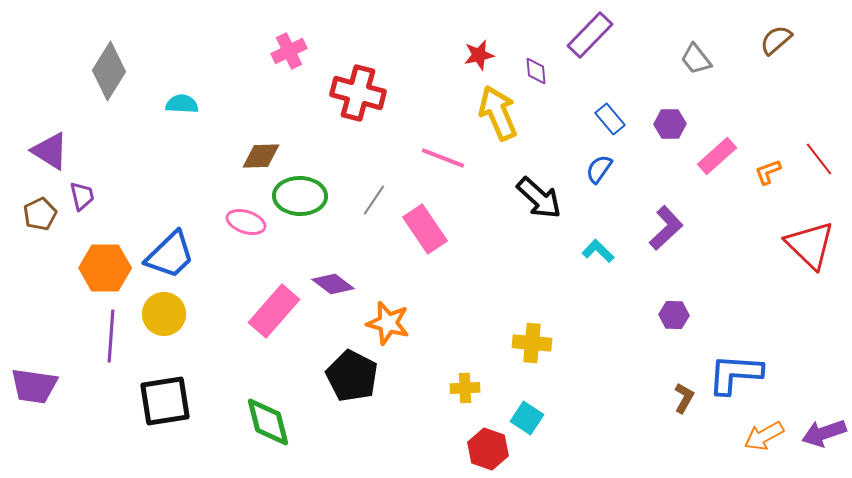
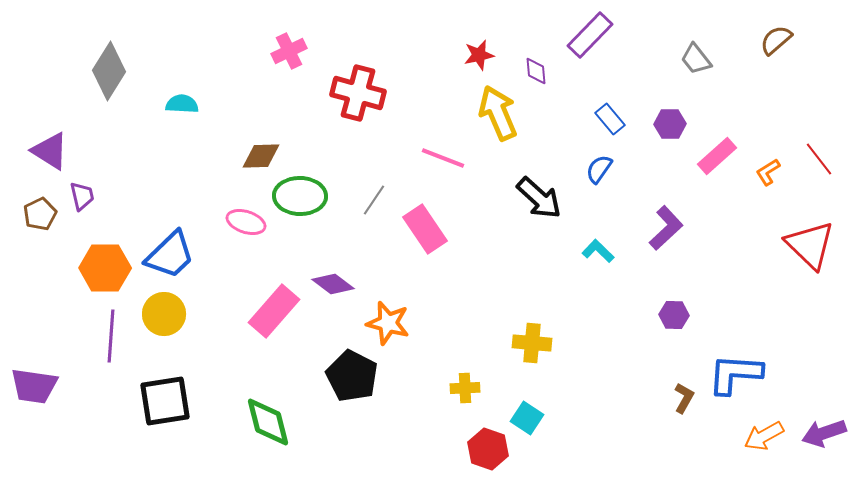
orange L-shape at (768, 172): rotated 12 degrees counterclockwise
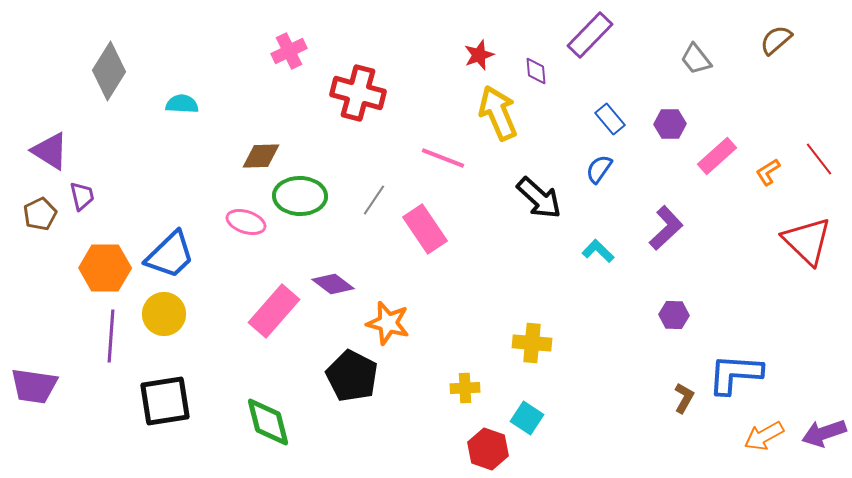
red star at (479, 55): rotated 8 degrees counterclockwise
red triangle at (810, 245): moved 3 px left, 4 px up
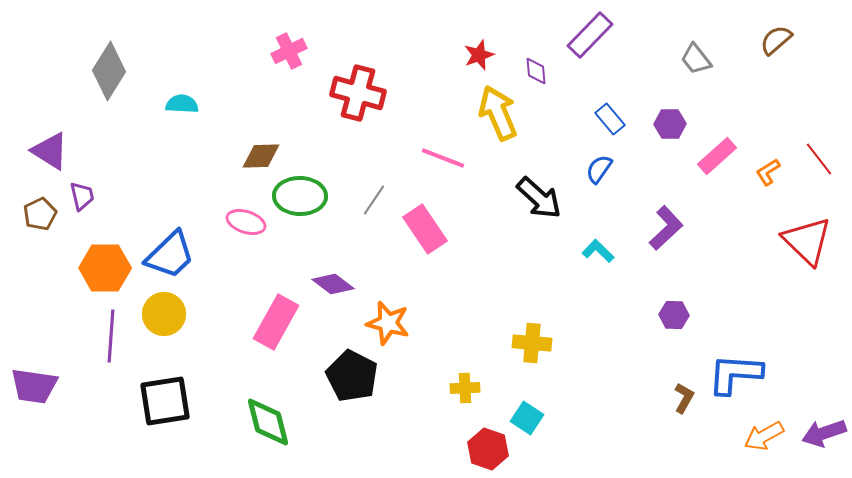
pink rectangle at (274, 311): moved 2 px right, 11 px down; rotated 12 degrees counterclockwise
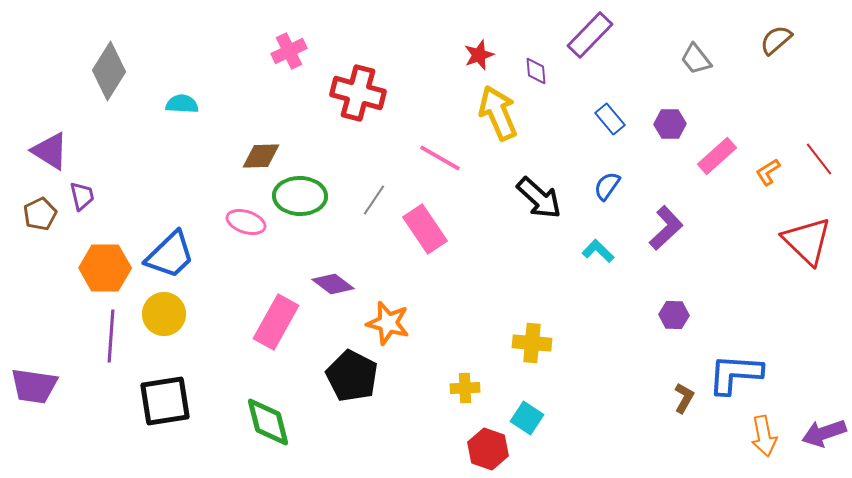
pink line at (443, 158): moved 3 px left; rotated 9 degrees clockwise
blue semicircle at (599, 169): moved 8 px right, 17 px down
orange arrow at (764, 436): rotated 72 degrees counterclockwise
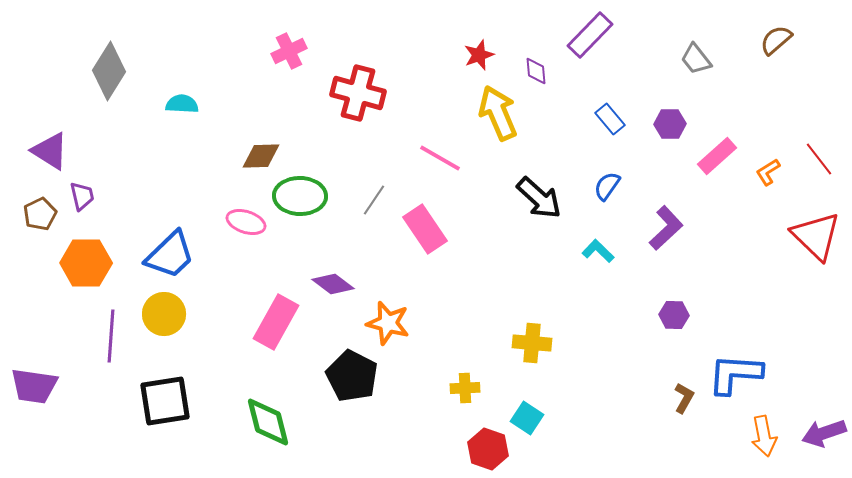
red triangle at (807, 241): moved 9 px right, 5 px up
orange hexagon at (105, 268): moved 19 px left, 5 px up
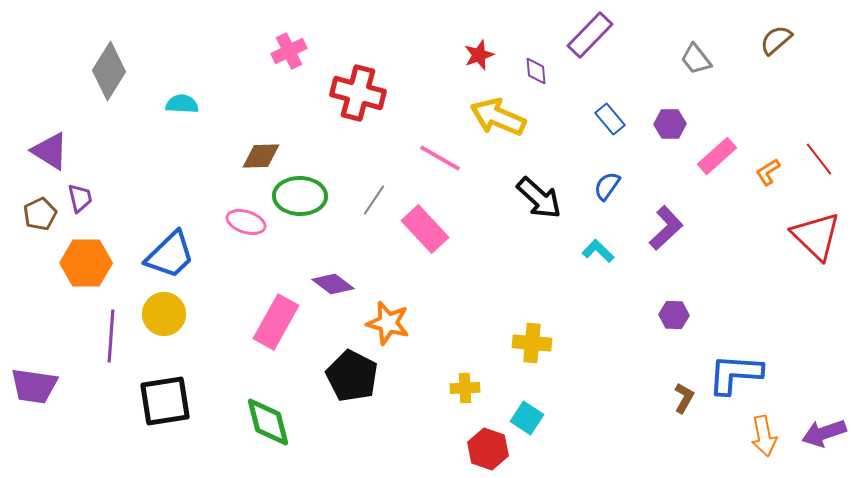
yellow arrow at (498, 113): moved 4 px down; rotated 44 degrees counterclockwise
purple trapezoid at (82, 196): moved 2 px left, 2 px down
pink rectangle at (425, 229): rotated 9 degrees counterclockwise
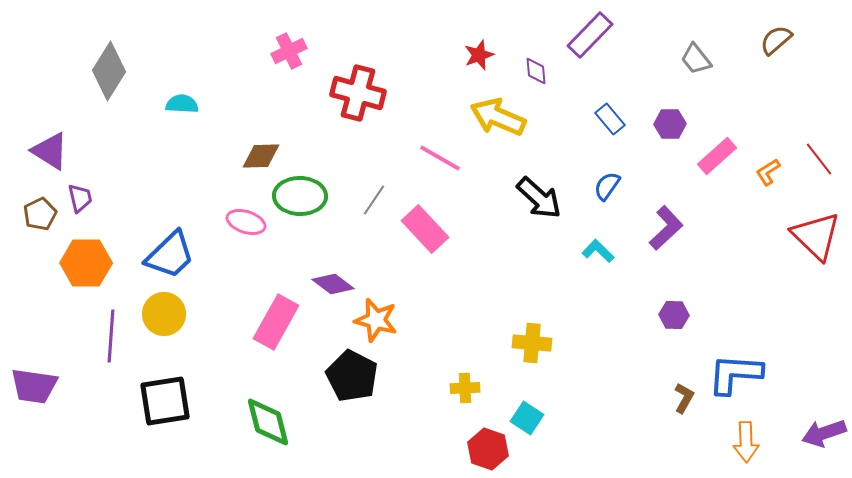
orange star at (388, 323): moved 12 px left, 3 px up
orange arrow at (764, 436): moved 18 px left, 6 px down; rotated 9 degrees clockwise
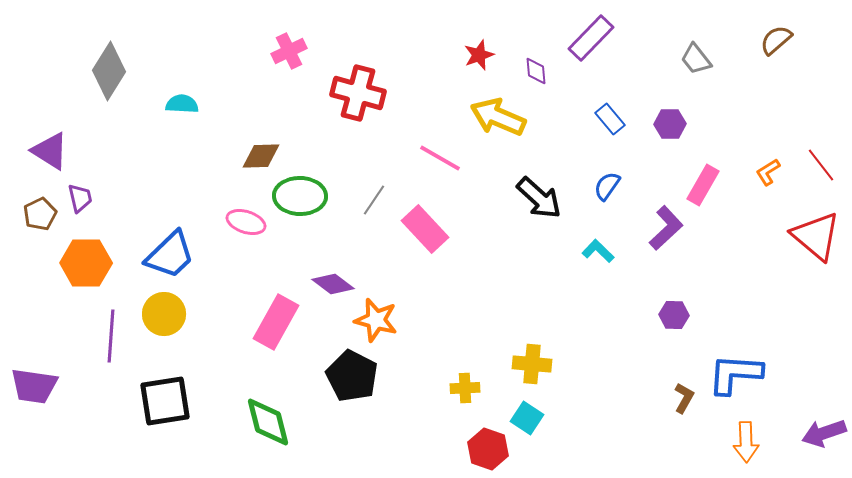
purple rectangle at (590, 35): moved 1 px right, 3 px down
pink rectangle at (717, 156): moved 14 px left, 29 px down; rotated 18 degrees counterclockwise
red line at (819, 159): moved 2 px right, 6 px down
red triangle at (816, 236): rotated 4 degrees counterclockwise
yellow cross at (532, 343): moved 21 px down
